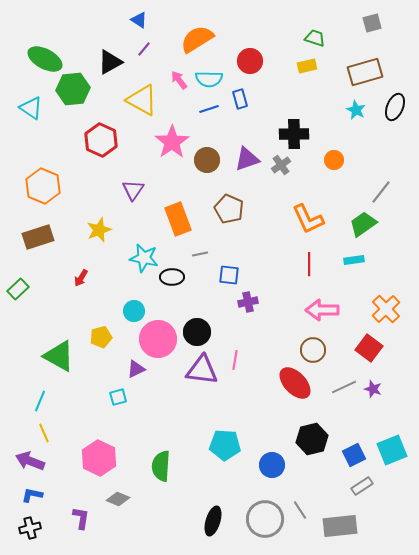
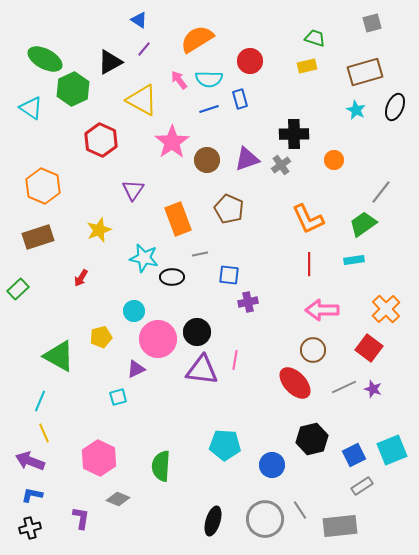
green hexagon at (73, 89): rotated 20 degrees counterclockwise
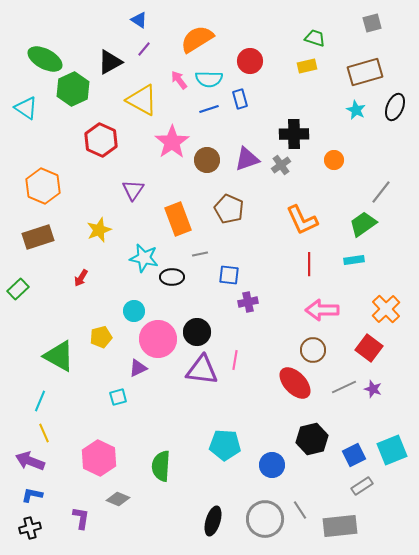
cyan triangle at (31, 108): moved 5 px left
orange L-shape at (308, 219): moved 6 px left, 1 px down
purple triangle at (136, 369): moved 2 px right, 1 px up
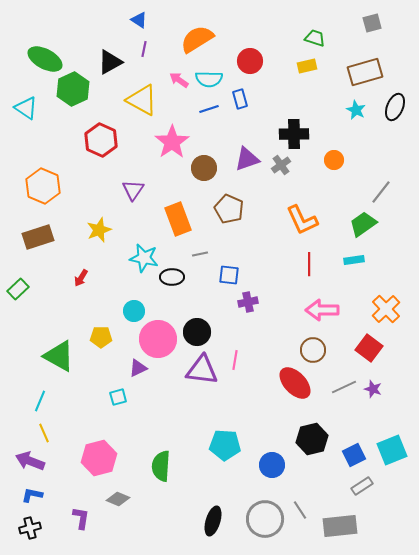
purple line at (144, 49): rotated 28 degrees counterclockwise
pink arrow at (179, 80): rotated 18 degrees counterclockwise
brown circle at (207, 160): moved 3 px left, 8 px down
yellow pentagon at (101, 337): rotated 15 degrees clockwise
pink hexagon at (99, 458): rotated 20 degrees clockwise
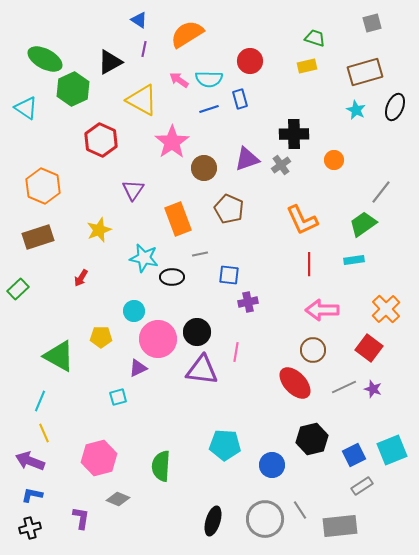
orange semicircle at (197, 39): moved 10 px left, 5 px up
pink line at (235, 360): moved 1 px right, 8 px up
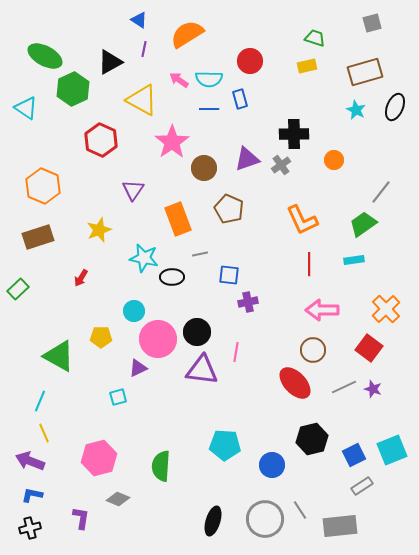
green ellipse at (45, 59): moved 3 px up
blue line at (209, 109): rotated 18 degrees clockwise
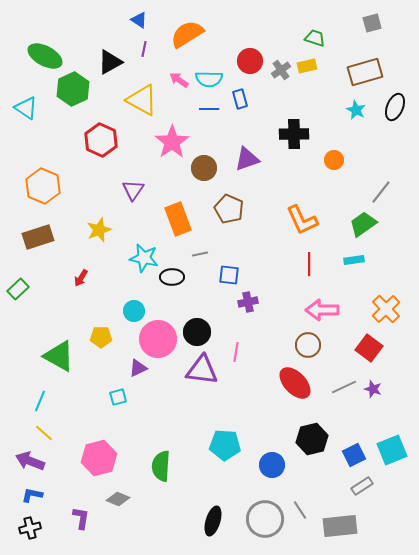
gray cross at (281, 165): moved 95 px up
brown circle at (313, 350): moved 5 px left, 5 px up
yellow line at (44, 433): rotated 24 degrees counterclockwise
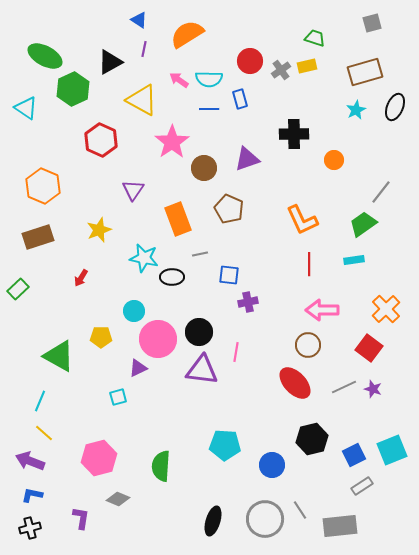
cyan star at (356, 110): rotated 18 degrees clockwise
black circle at (197, 332): moved 2 px right
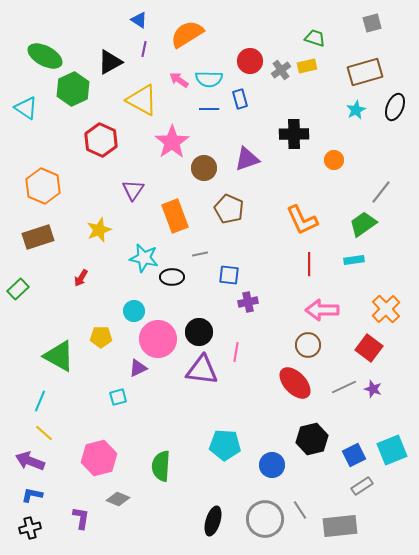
orange rectangle at (178, 219): moved 3 px left, 3 px up
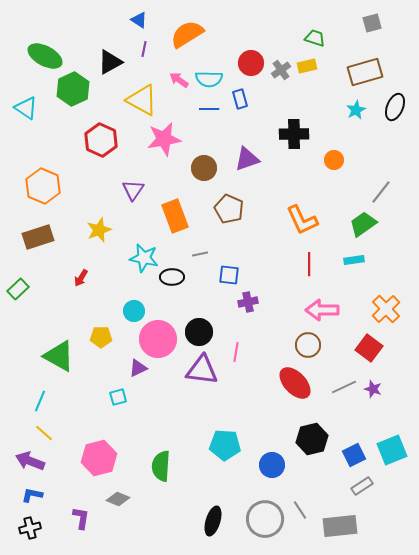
red circle at (250, 61): moved 1 px right, 2 px down
pink star at (172, 142): moved 8 px left, 3 px up; rotated 24 degrees clockwise
